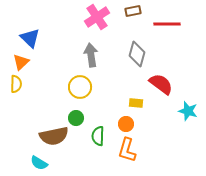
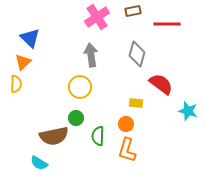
orange triangle: moved 2 px right
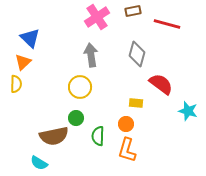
red line: rotated 16 degrees clockwise
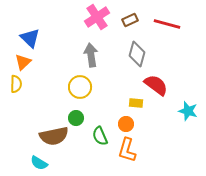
brown rectangle: moved 3 px left, 9 px down; rotated 14 degrees counterclockwise
red semicircle: moved 5 px left, 1 px down
green semicircle: moved 2 px right; rotated 24 degrees counterclockwise
